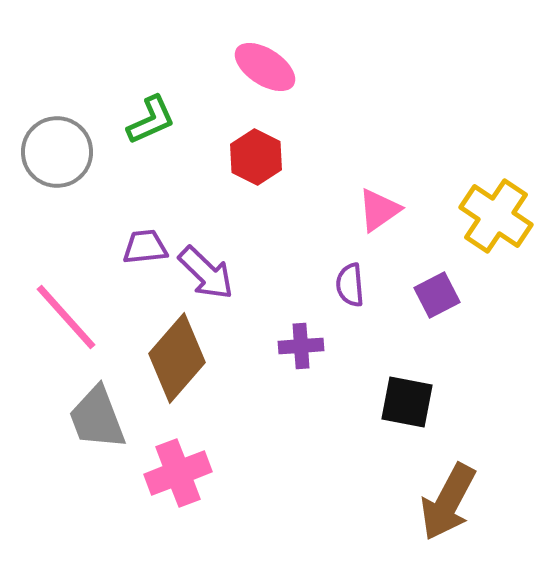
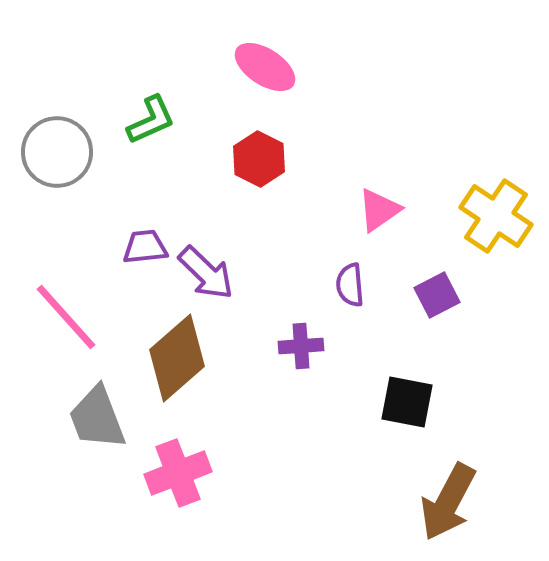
red hexagon: moved 3 px right, 2 px down
brown diamond: rotated 8 degrees clockwise
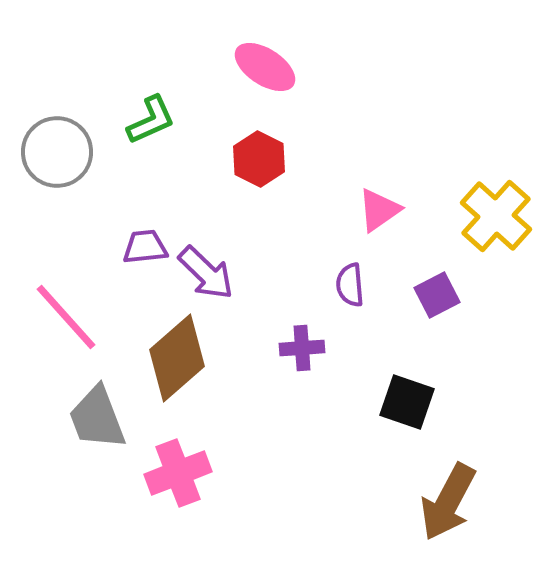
yellow cross: rotated 8 degrees clockwise
purple cross: moved 1 px right, 2 px down
black square: rotated 8 degrees clockwise
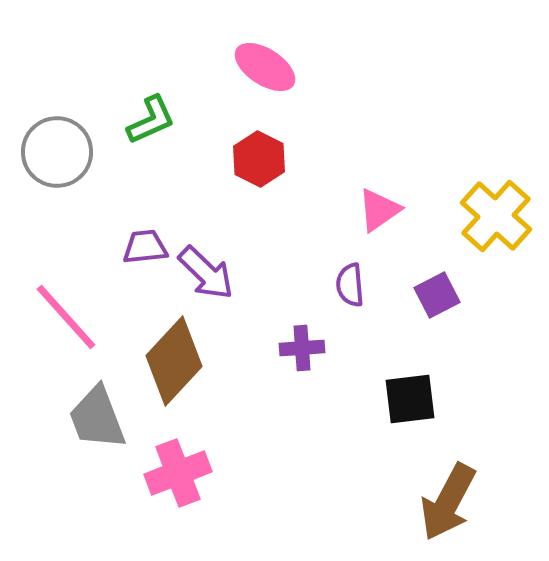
brown diamond: moved 3 px left, 3 px down; rotated 6 degrees counterclockwise
black square: moved 3 px right, 3 px up; rotated 26 degrees counterclockwise
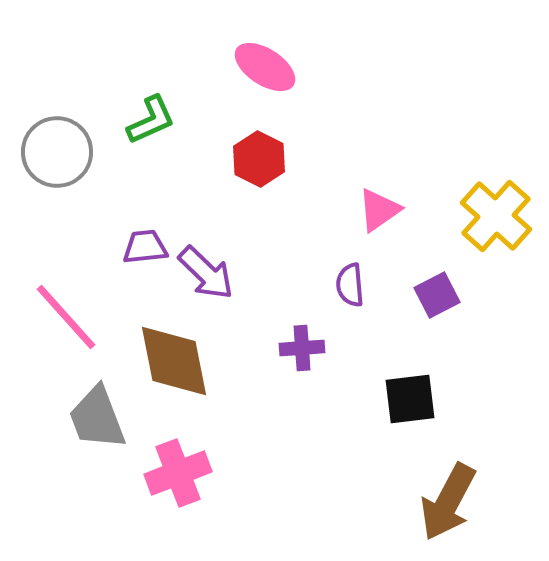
brown diamond: rotated 54 degrees counterclockwise
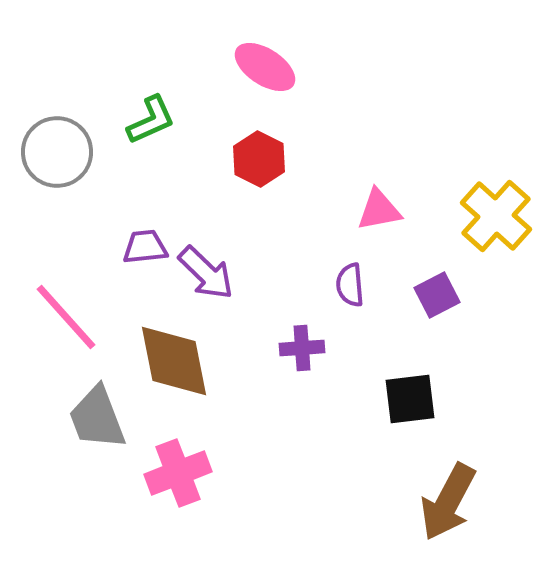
pink triangle: rotated 24 degrees clockwise
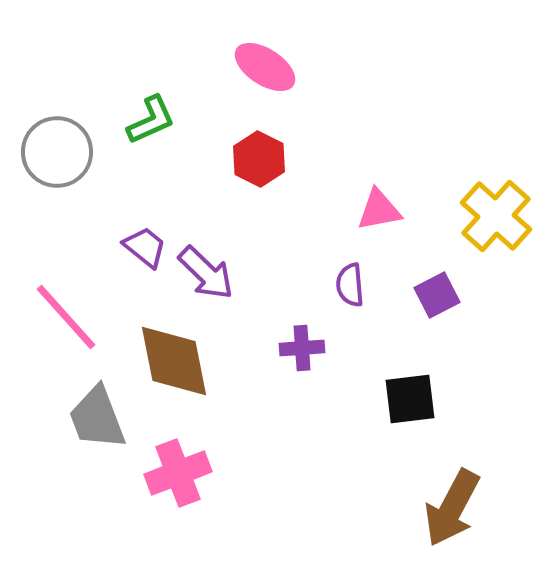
purple trapezoid: rotated 45 degrees clockwise
brown arrow: moved 4 px right, 6 px down
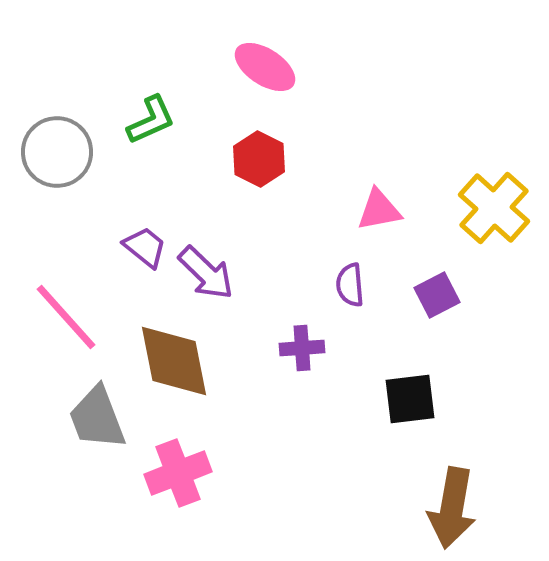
yellow cross: moved 2 px left, 8 px up
brown arrow: rotated 18 degrees counterclockwise
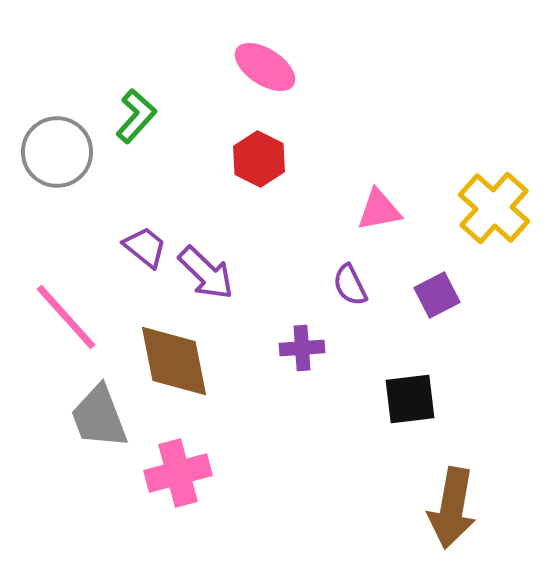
green L-shape: moved 15 px left, 4 px up; rotated 24 degrees counterclockwise
purple semicircle: rotated 21 degrees counterclockwise
gray trapezoid: moved 2 px right, 1 px up
pink cross: rotated 6 degrees clockwise
